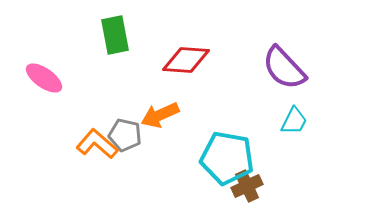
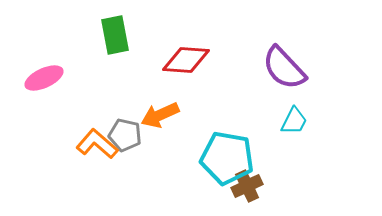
pink ellipse: rotated 60 degrees counterclockwise
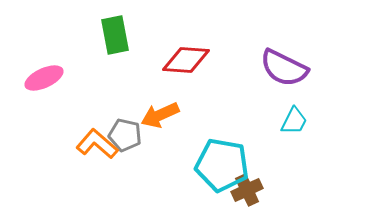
purple semicircle: rotated 21 degrees counterclockwise
cyan pentagon: moved 5 px left, 7 px down
brown cross: moved 4 px down
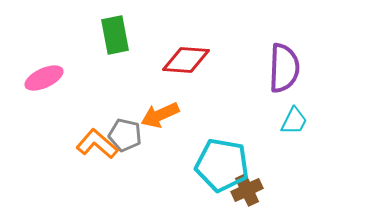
purple semicircle: rotated 114 degrees counterclockwise
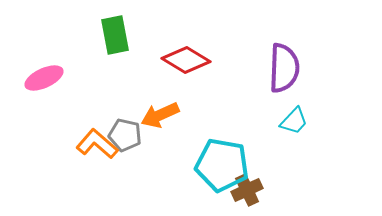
red diamond: rotated 27 degrees clockwise
cyan trapezoid: rotated 16 degrees clockwise
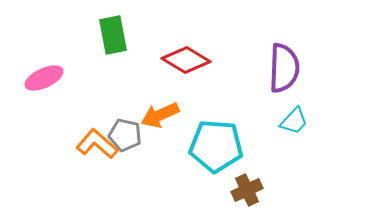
green rectangle: moved 2 px left
cyan pentagon: moved 6 px left, 19 px up; rotated 6 degrees counterclockwise
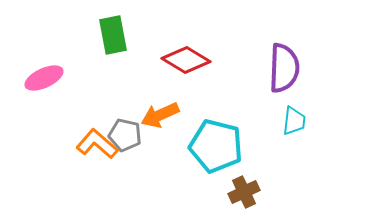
cyan trapezoid: rotated 36 degrees counterclockwise
cyan pentagon: rotated 10 degrees clockwise
brown cross: moved 3 px left, 2 px down
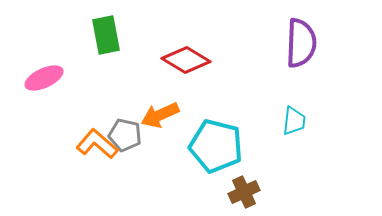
green rectangle: moved 7 px left
purple semicircle: moved 17 px right, 25 px up
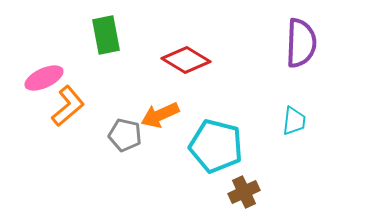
orange L-shape: moved 29 px left, 38 px up; rotated 99 degrees clockwise
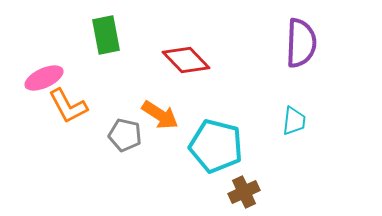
red diamond: rotated 15 degrees clockwise
orange L-shape: rotated 102 degrees clockwise
orange arrow: rotated 123 degrees counterclockwise
